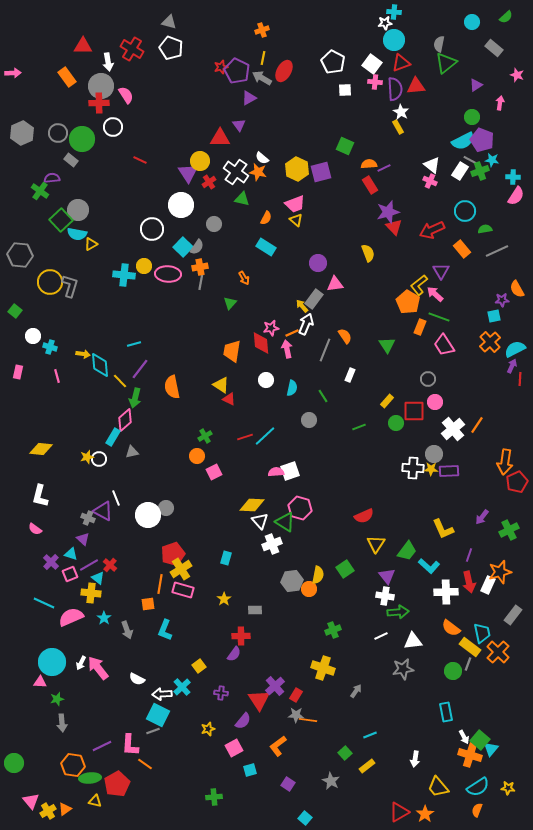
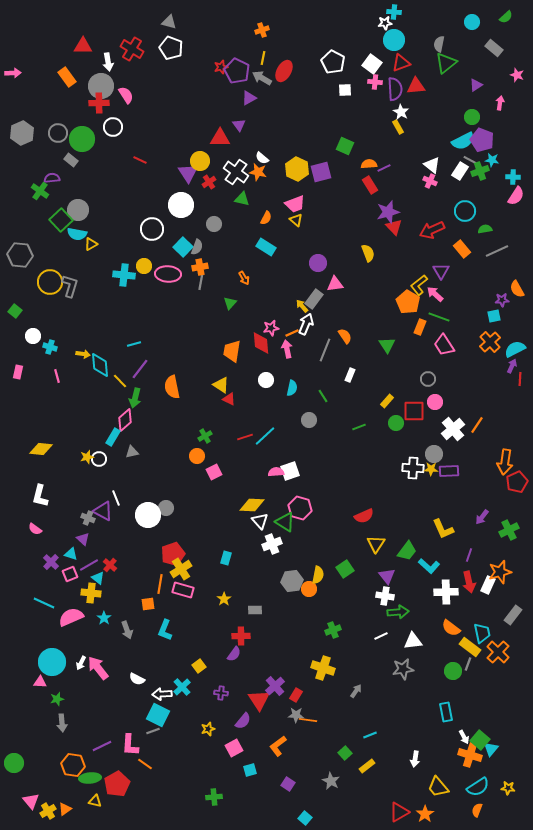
gray semicircle at (197, 247): rotated 14 degrees counterclockwise
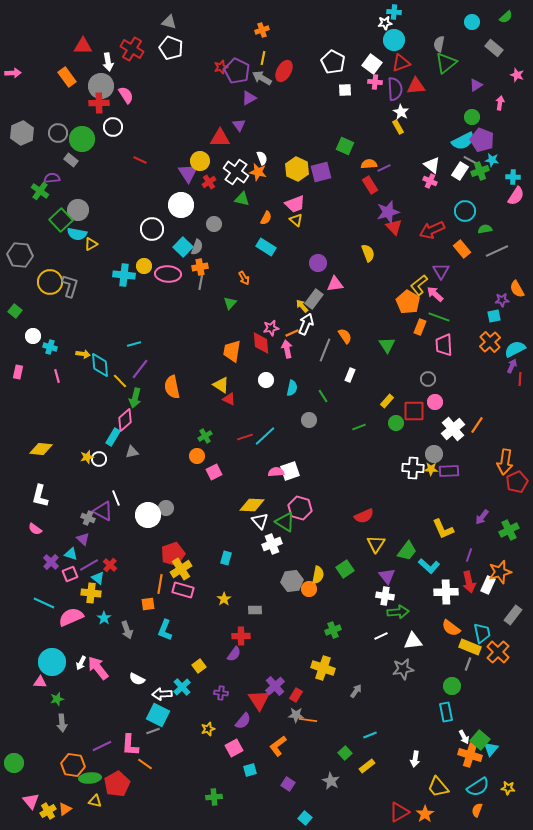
white semicircle at (262, 158): rotated 152 degrees counterclockwise
pink trapezoid at (444, 345): rotated 30 degrees clockwise
yellow rectangle at (470, 647): rotated 15 degrees counterclockwise
green circle at (453, 671): moved 1 px left, 15 px down
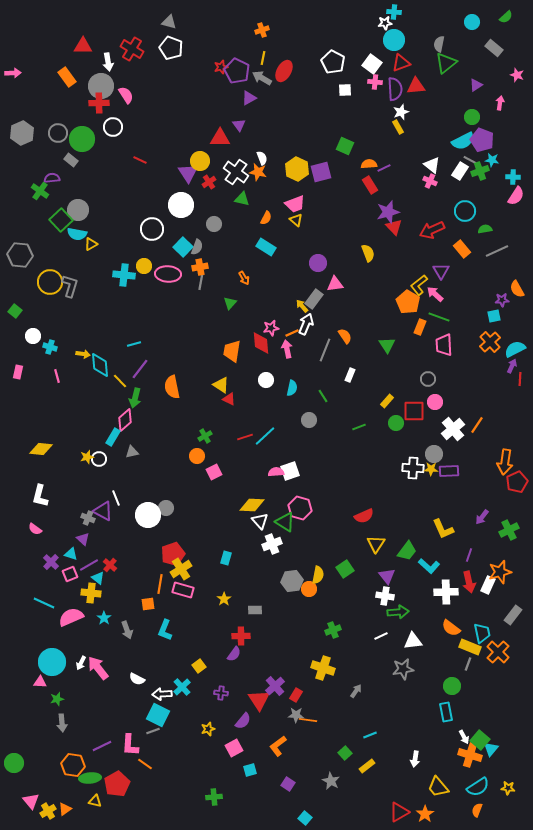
white star at (401, 112): rotated 21 degrees clockwise
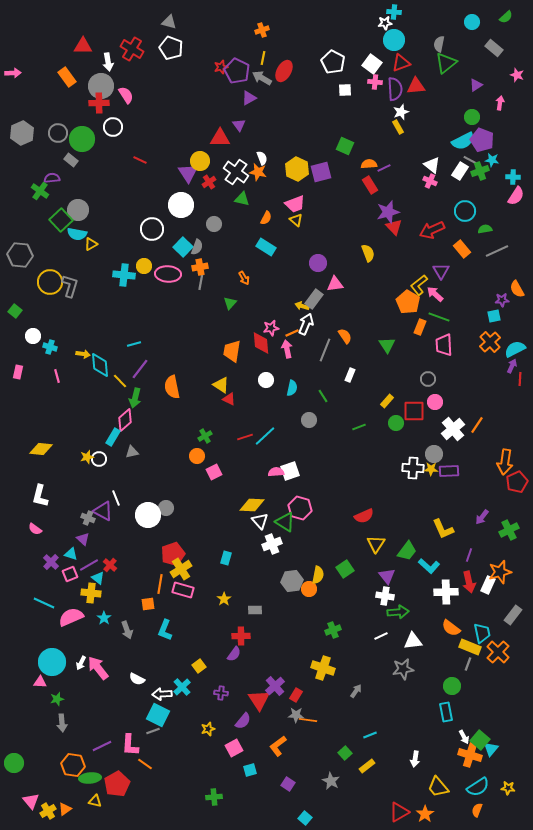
yellow arrow at (302, 306): rotated 32 degrees counterclockwise
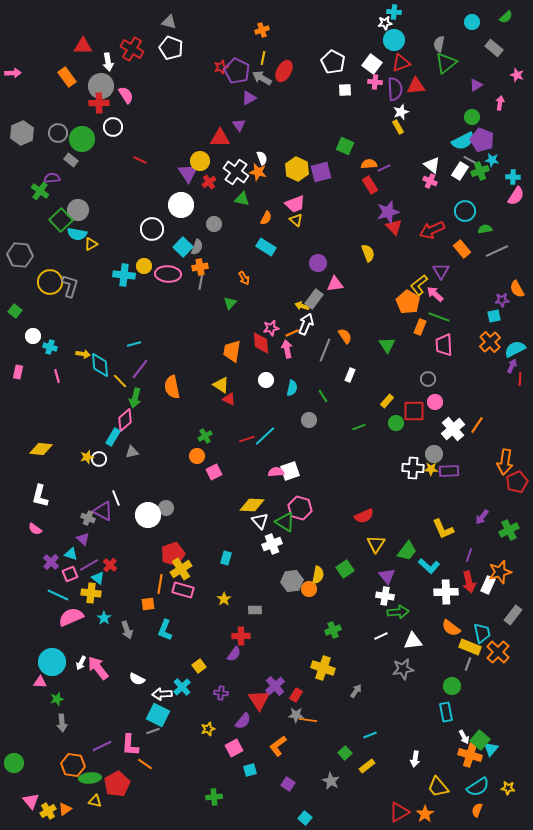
red line at (245, 437): moved 2 px right, 2 px down
cyan line at (44, 603): moved 14 px right, 8 px up
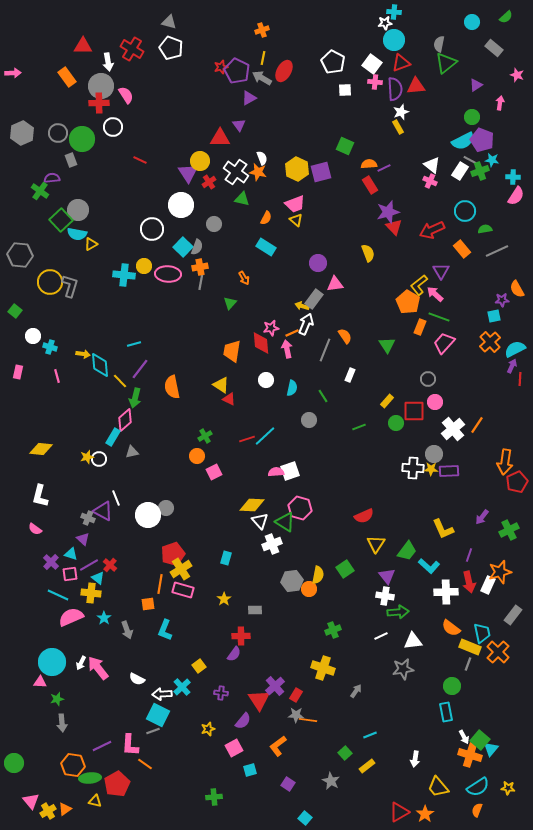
gray rectangle at (71, 160): rotated 32 degrees clockwise
pink trapezoid at (444, 345): moved 2 px up; rotated 45 degrees clockwise
pink square at (70, 574): rotated 14 degrees clockwise
